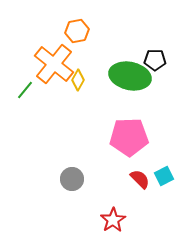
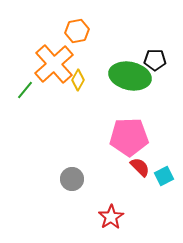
orange cross: rotated 9 degrees clockwise
red semicircle: moved 12 px up
red star: moved 2 px left, 3 px up
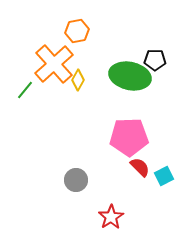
gray circle: moved 4 px right, 1 px down
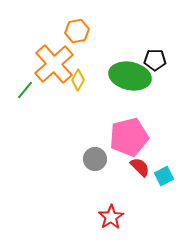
pink pentagon: rotated 12 degrees counterclockwise
gray circle: moved 19 px right, 21 px up
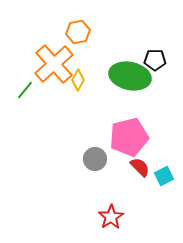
orange hexagon: moved 1 px right, 1 px down
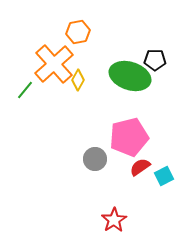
green ellipse: rotated 6 degrees clockwise
red semicircle: rotated 80 degrees counterclockwise
red star: moved 3 px right, 3 px down
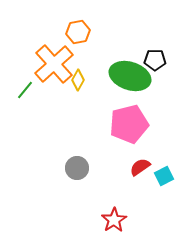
pink pentagon: moved 13 px up
gray circle: moved 18 px left, 9 px down
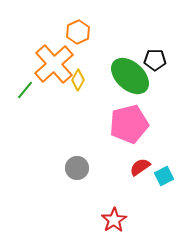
orange hexagon: rotated 15 degrees counterclockwise
green ellipse: rotated 24 degrees clockwise
